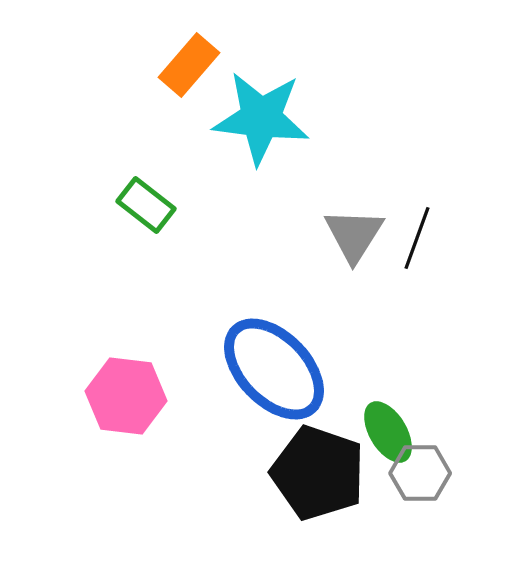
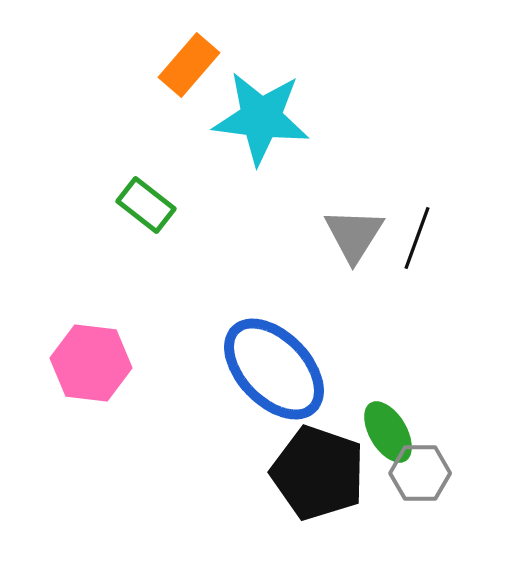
pink hexagon: moved 35 px left, 33 px up
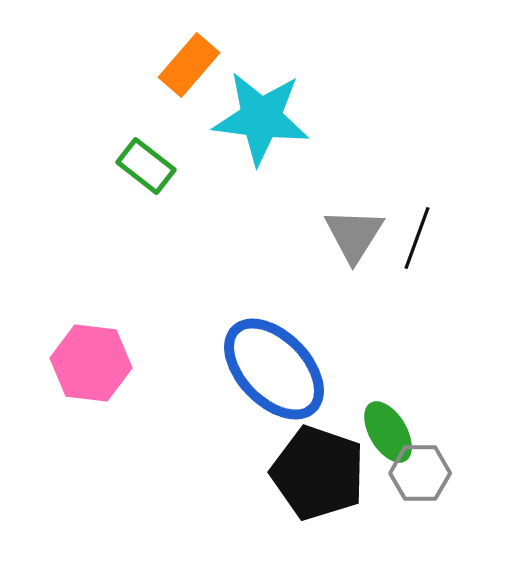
green rectangle: moved 39 px up
